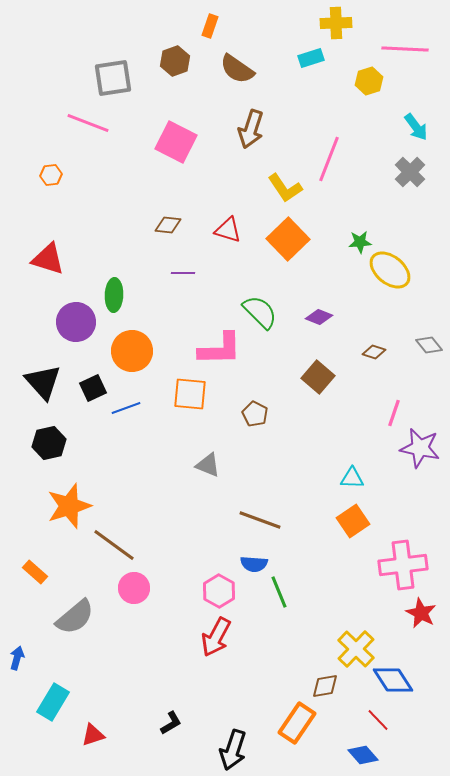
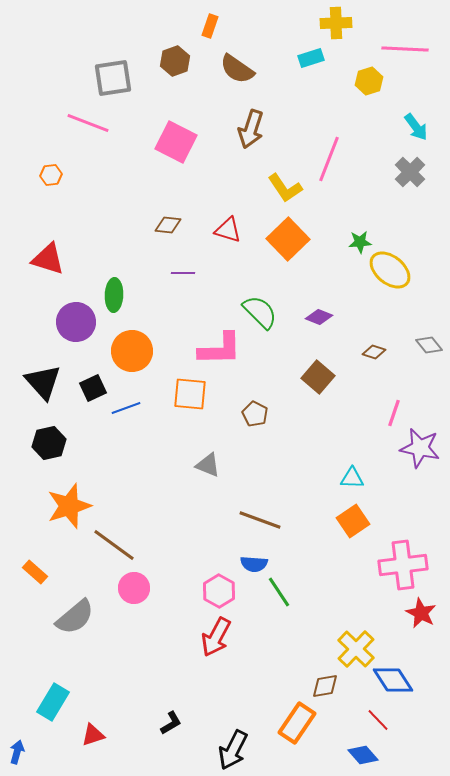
green line at (279, 592): rotated 12 degrees counterclockwise
blue arrow at (17, 658): moved 94 px down
black arrow at (233, 750): rotated 9 degrees clockwise
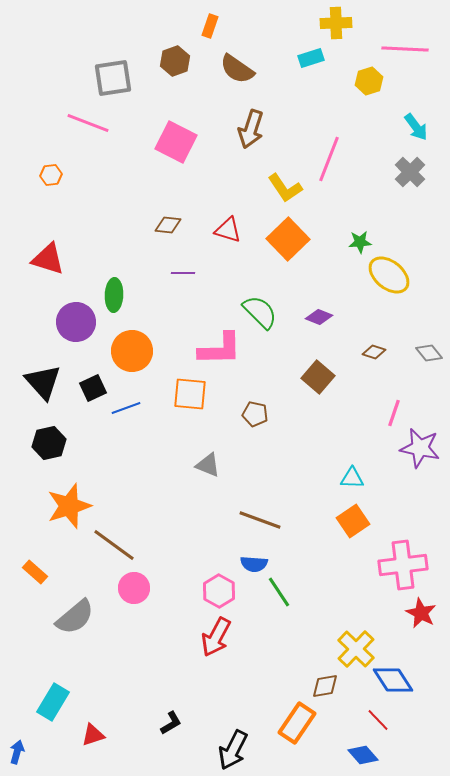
yellow ellipse at (390, 270): moved 1 px left, 5 px down
gray diamond at (429, 345): moved 8 px down
brown pentagon at (255, 414): rotated 15 degrees counterclockwise
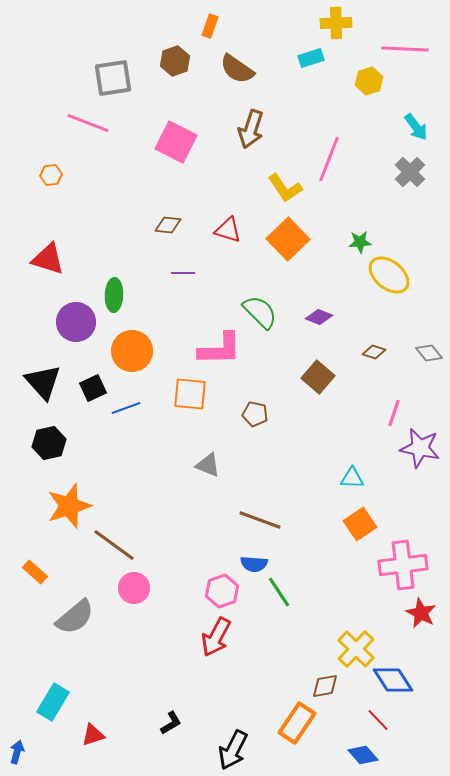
orange square at (353, 521): moved 7 px right, 3 px down
pink hexagon at (219, 591): moved 3 px right; rotated 12 degrees clockwise
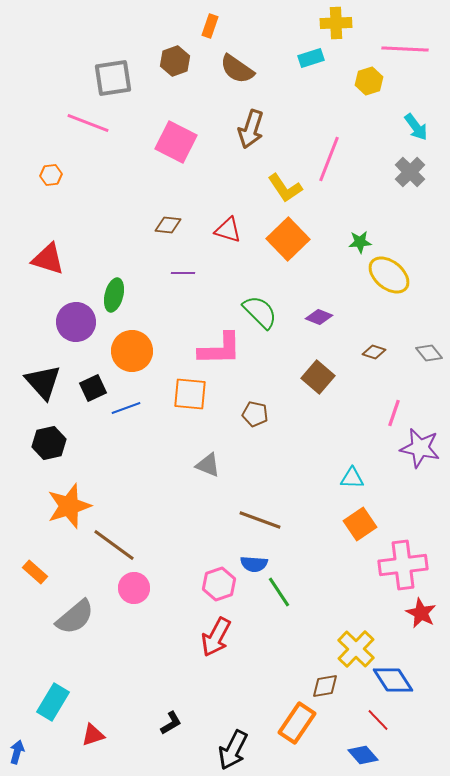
green ellipse at (114, 295): rotated 12 degrees clockwise
pink hexagon at (222, 591): moved 3 px left, 7 px up
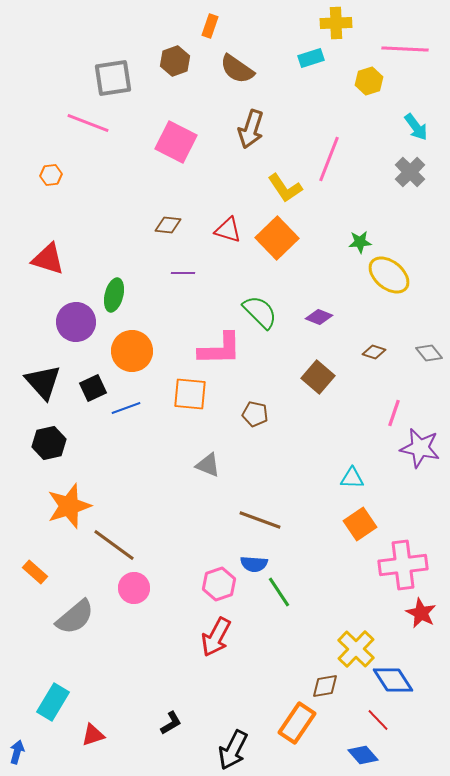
orange square at (288, 239): moved 11 px left, 1 px up
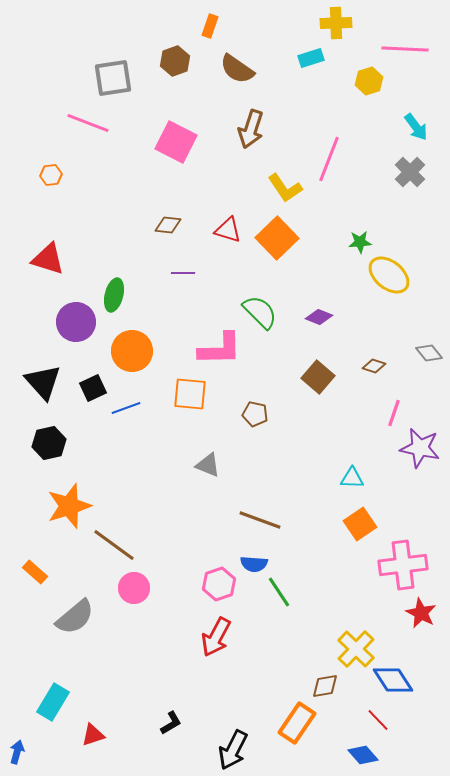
brown diamond at (374, 352): moved 14 px down
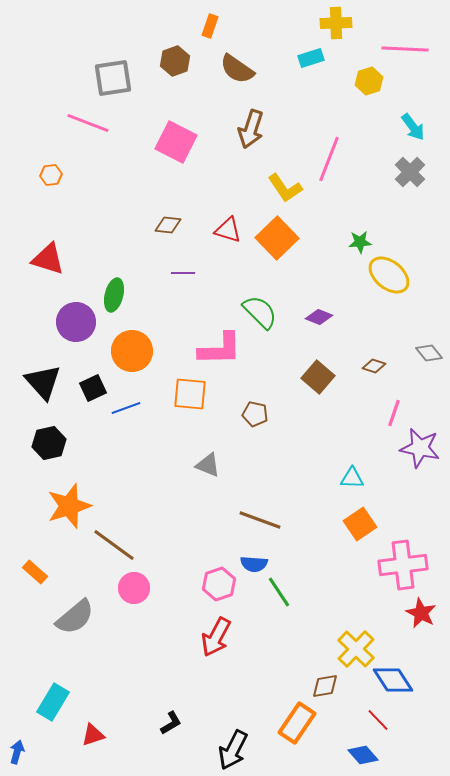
cyan arrow at (416, 127): moved 3 px left
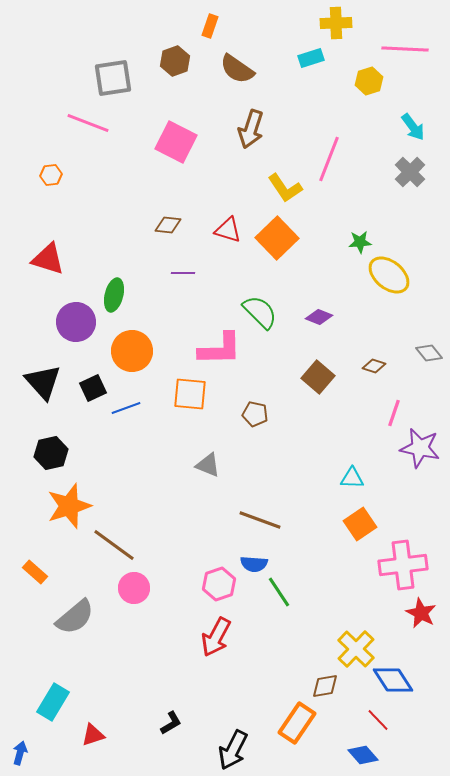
black hexagon at (49, 443): moved 2 px right, 10 px down
blue arrow at (17, 752): moved 3 px right, 1 px down
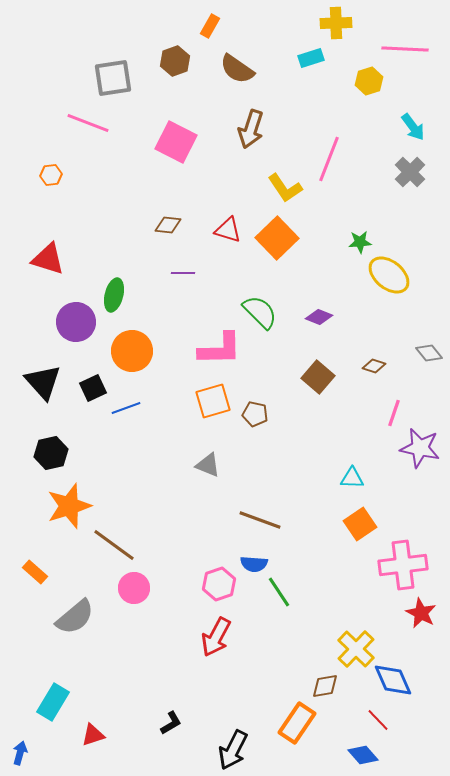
orange rectangle at (210, 26): rotated 10 degrees clockwise
orange square at (190, 394): moved 23 px right, 7 px down; rotated 21 degrees counterclockwise
blue diamond at (393, 680): rotated 9 degrees clockwise
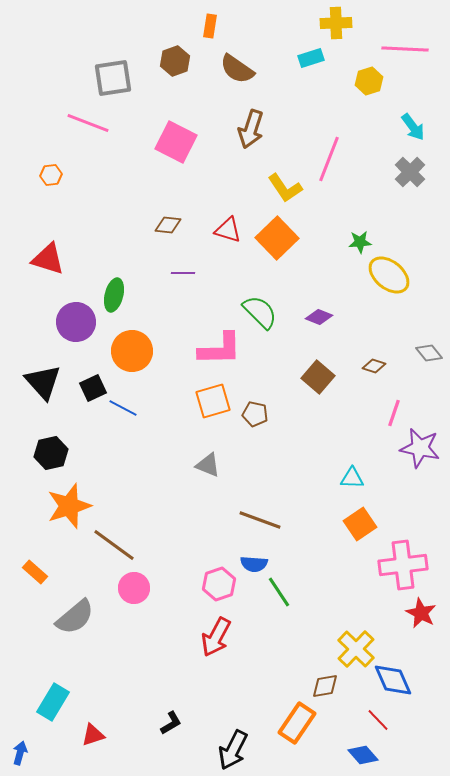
orange rectangle at (210, 26): rotated 20 degrees counterclockwise
blue line at (126, 408): moved 3 px left; rotated 48 degrees clockwise
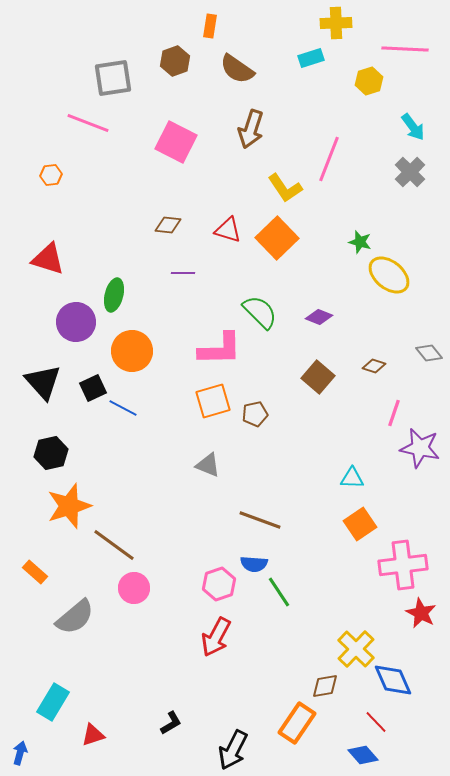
green star at (360, 242): rotated 20 degrees clockwise
brown pentagon at (255, 414): rotated 25 degrees counterclockwise
red line at (378, 720): moved 2 px left, 2 px down
